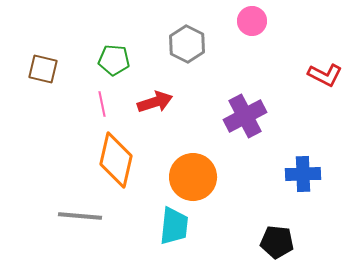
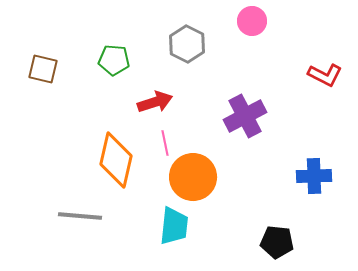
pink line: moved 63 px right, 39 px down
blue cross: moved 11 px right, 2 px down
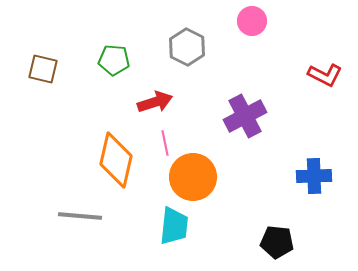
gray hexagon: moved 3 px down
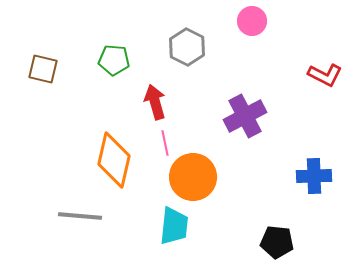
red arrow: rotated 88 degrees counterclockwise
orange diamond: moved 2 px left
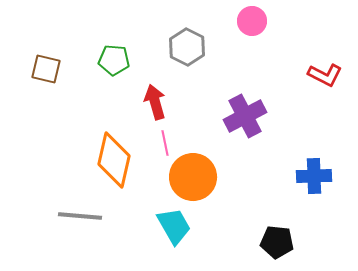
brown square: moved 3 px right
cyan trapezoid: rotated 36 degrees counterclockwise
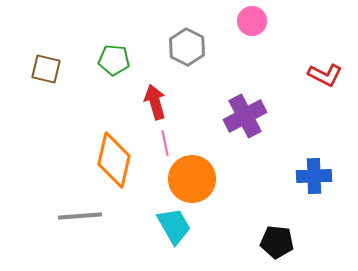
orange circle: moved 1 px left, 2 px down
gray line: rotated 9 degrees counterclockwise
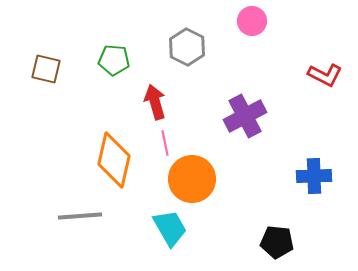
cyan trapezoid: moved 4 px left, 2 px down
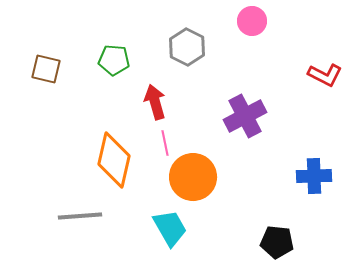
orange circle: moved 1 px right, 2 px up
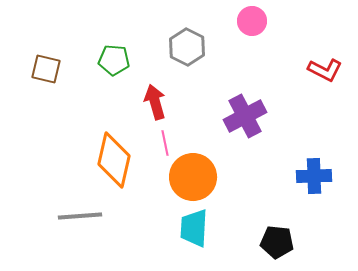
red L-shape: moved 5 px up
cyan trapezoid: moved 24 px right; rotated 147 degrees counterclockwise
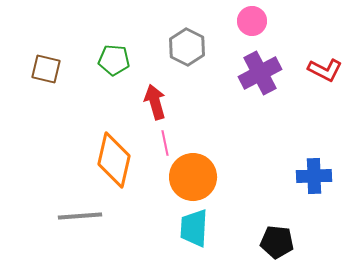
purple cross: moved 15 px right, 43 px up
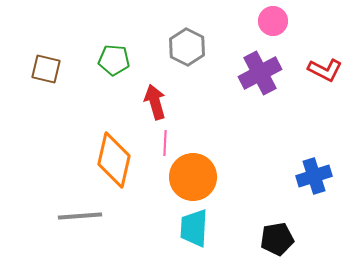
pink circle: moved 21 px right
pink line: rotated 15 degrees clockwise
blue cross: rotated 16 degrees counterclockwise
black pentagon: moved 3 px up; rotated 16 degrees counterclockwise
